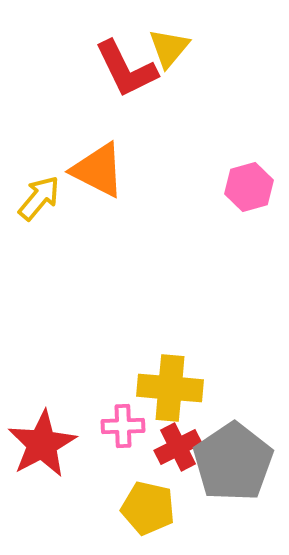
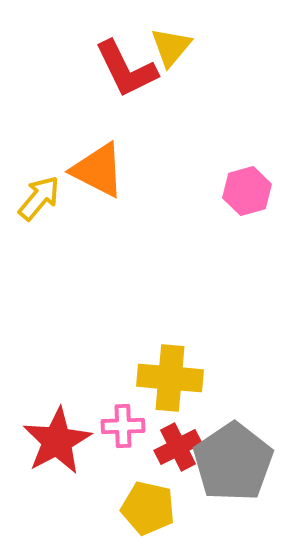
yellow triangle: moved 2 px right, 1 px up
pink hexagon: moved 2 px left, 4 px down
yellow cross: moved 10 px up
red star: moved 15 px right, 3 px up
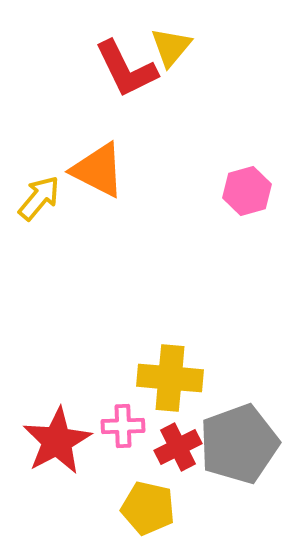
gray pentagon: moved 6 px right, 18 px up; rotated 14 degrees clockwise
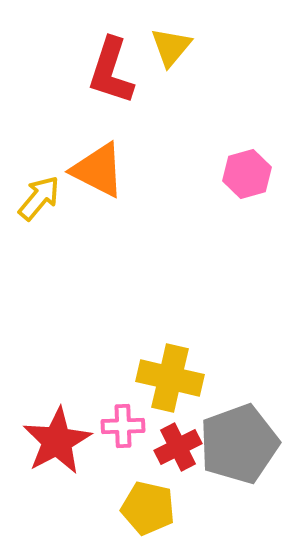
red L-shape: moved 15 px left, 2 px down; rotated 44 degrees clockwise
pink hexagon: moved 17 px up
yellow cross: rotated 8 degrees clockwise
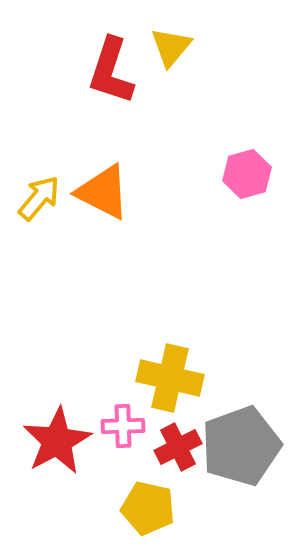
orange triangle: moved 5 px right, 22 px down
gray pentagon: moved 2 px right, 2 px down
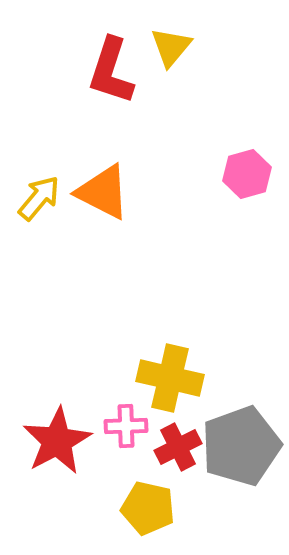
pink cross: moved 3 px right
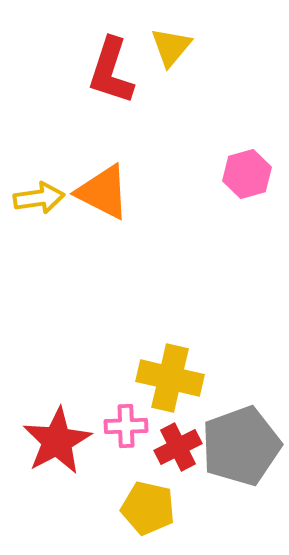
yellow arrow: rotated 42 degrees clockwise
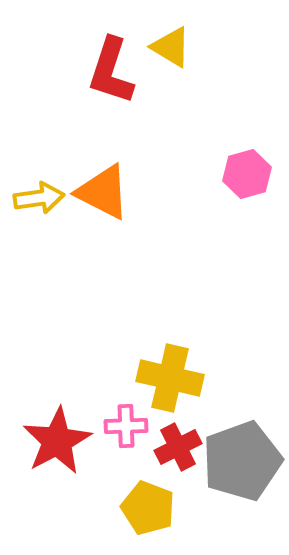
yellow triangle: rotated 39 degrees counterclockwise
gray pentagon: moved 1 px right, 15 px down
yellow pentagon: rotated 8 degrees clockwise
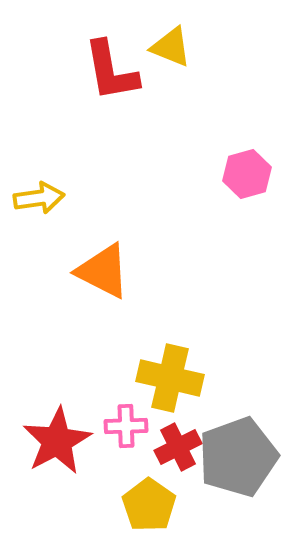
yellow triangle: rotated 9 degrees counterclockwise
red L-shape: rotated 28 degrees counterclockwise
orange triangle: moved 79 px down
gray pentagon: moved 4 px left, 4 px up
yellow pentagon: moved 1 px right, 3 px up; rotated 14 degrees clockwise
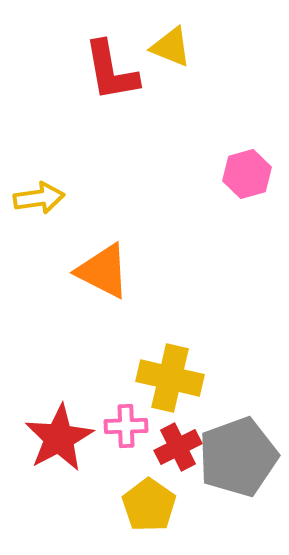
red star: moved 2 px right, 3 px up
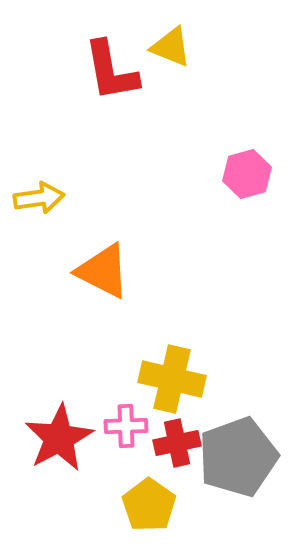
yellow cross: moved 2 px right, 1 px down
red cross: moved 1 px left, 4 px up; rotated 15 degrees clockwise
